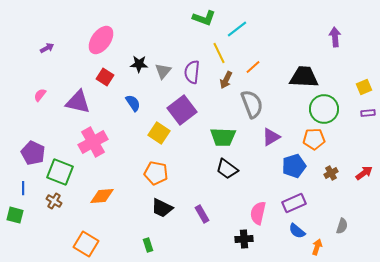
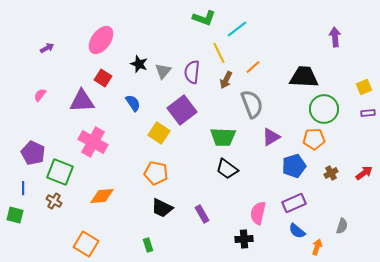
black star at (139, 64): rotated 18 degrees clockwise
red square at (105, 77): moved 2 px left, 1 px down
purple triangle at (78, 102): moved 4 px right, 1 px up; rotated 16 degrees counterclockwise
pink cross at (93, 142): rotated 32 degrees counterclockwise
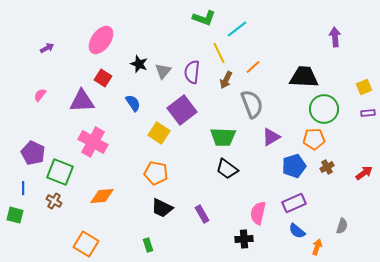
brown cross at (331, 173): moved 4 px left, 6 px up
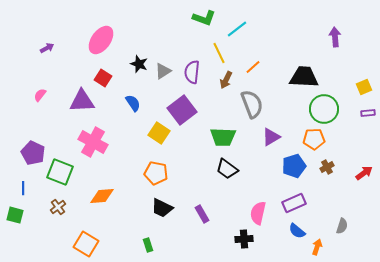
gray triangle at (163, 71): rotated 18 degrees clockwise
brown cross at (54, 201): moved 4 px right, 6 px down; rotated 21 degrees clockwise
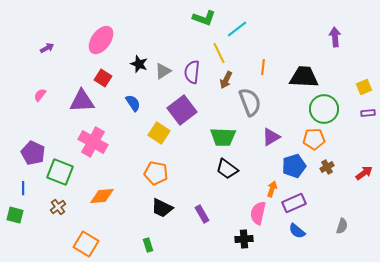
orange line at (253, 67): moved 10 px right; rotated 42 degrees counterclockwise
gray semicircle at (252, 104): moved 2 px left, 2 px up
orange arrow at (317, 247): moved 45 px left, 58 px up
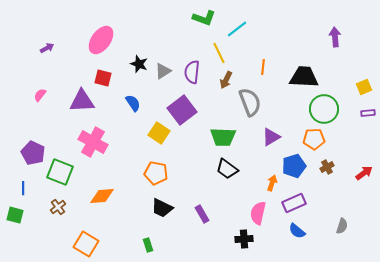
red square at (103, 78): rotated 18 degrees counterclockwise
orange arrow at (272, 189): moved 6 px up
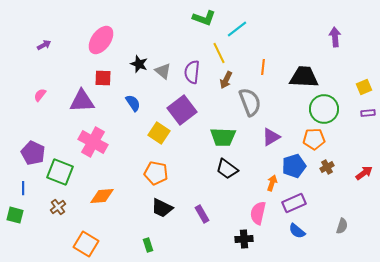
purple arrow at (47, 48): moved 3 px left, 3 px up
gray triangle at (163, 71): rotated 48 degrees counterclockwise
red square at (103, 78): rotated 12 degrees counterclockwise
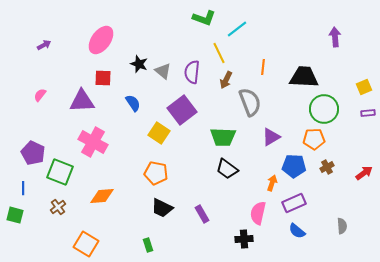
blue pentagon at (294, 166): rotated 20 degrees clockwise
gray semicircle at (342, 226): rotated 21 degrees counterclockwise
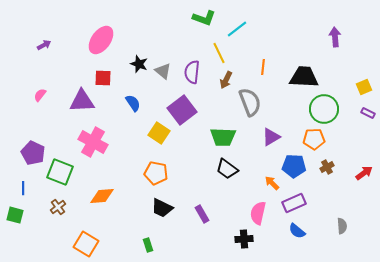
purple rectangle at (368, 113): rotated 32 degrees clockwise
orange arrow at (272, 183): rotated 63 degrees counterclockwise
